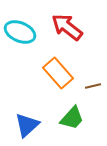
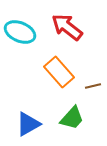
orange rectangle: moved 1 px right, 1 px up
blue triangle: moved 1 px right, 1 px up; rotated 12 degrees clockwise
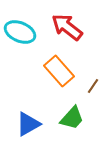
orange rectangle: moved 1 px up
brown line: rotated 42 degrees counterclockwise
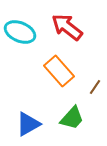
brown line: moved 2 px right, 1 px down
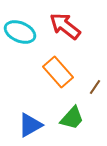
red arrow: moved 2 px left, 1 px up
orange rectangle: moved 1 px left, 1 px down
blue triangle: moved 2 px right, 1 px down
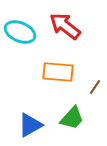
orange rectangle: rotated 44 degrees counterclockwise
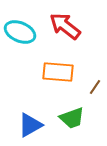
green trapezoid: rotated 28 degrees clockwise
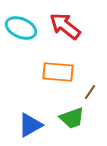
cyan ellipse: moved 1 px right, 4 px up
brown line: moved 5 px left, 5 px down
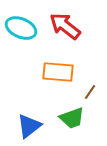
blue triangle: moved 1 px left, 1 px down; rotated 8 degrees counterclockwise
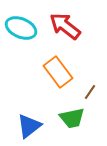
orange rectangle: rotated 48 degrees clockwise
green trapezoid: rotated 8 degrees clockwise
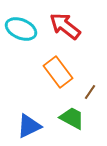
cyan ellipse: moved 1 px down
green trapezoid: rotated 140 degrees counterclockwise
blue triangle: rotated 12 degrees clockwise
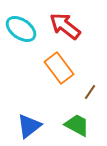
cyan ellipse: rotated 12 degrees clockwise
orange rectangle: moved 1 px right, 4 px up
green trapezoid: moved 5 px right, 7 px down
blue triangle: rotated 12 degrees counterclockwise
